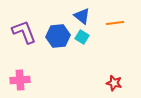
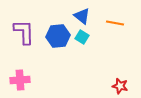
orange line: rotated 18 degrees clockwise
purple L-shape: rotated 20 degrees clockwise
red star: moved 6 px right, 3 px down
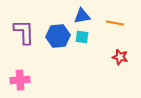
blue triangle: rotated 48 degrees counterclockwise
cyan square: rotated 24 degrees counterclockwise
red star: moved 29 px up
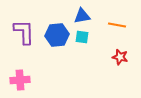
orange line: moved 2 px right, 2 px down
blue hexagon: moved 1 px left, 1 px up
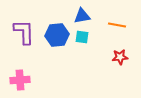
red star: rotated 21 degrees counterclockwise
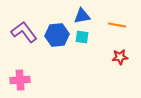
purple L-shape: rotated 36 degrees counterclockwise
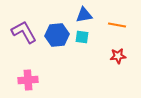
blue triangle: moved 2 px right, 1 px up
purple L-shape: rotated 8 degrees clockwise
red star: moved 2 px left, 1 px up
pink cross: moved 8 px right
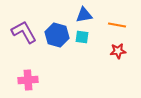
blue hexagon: rotated 20 degrees clockwise
red star: moved 5 px up
